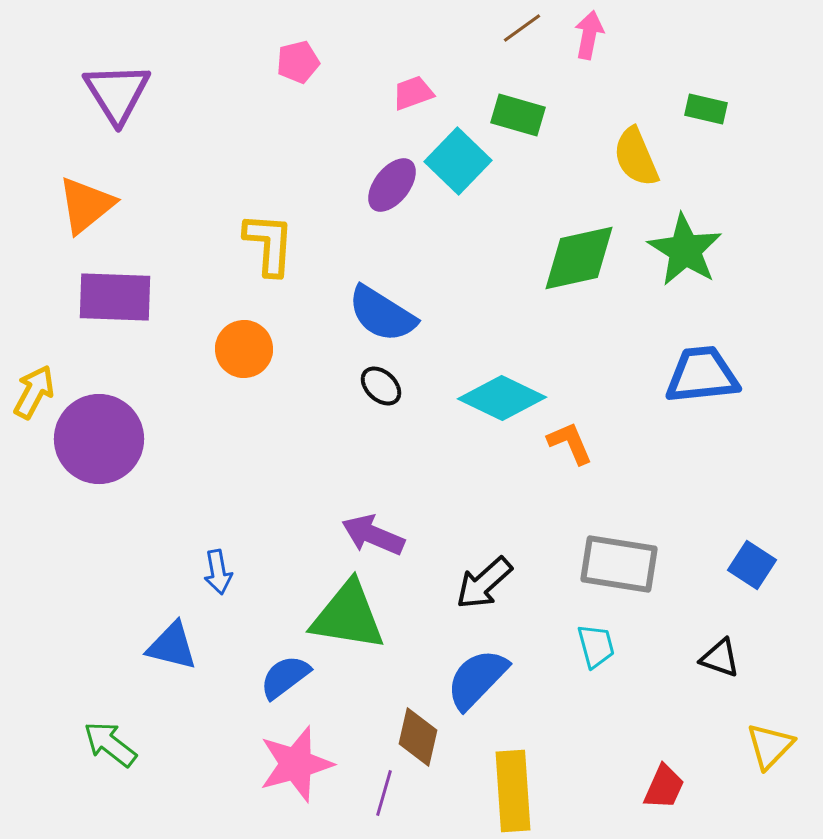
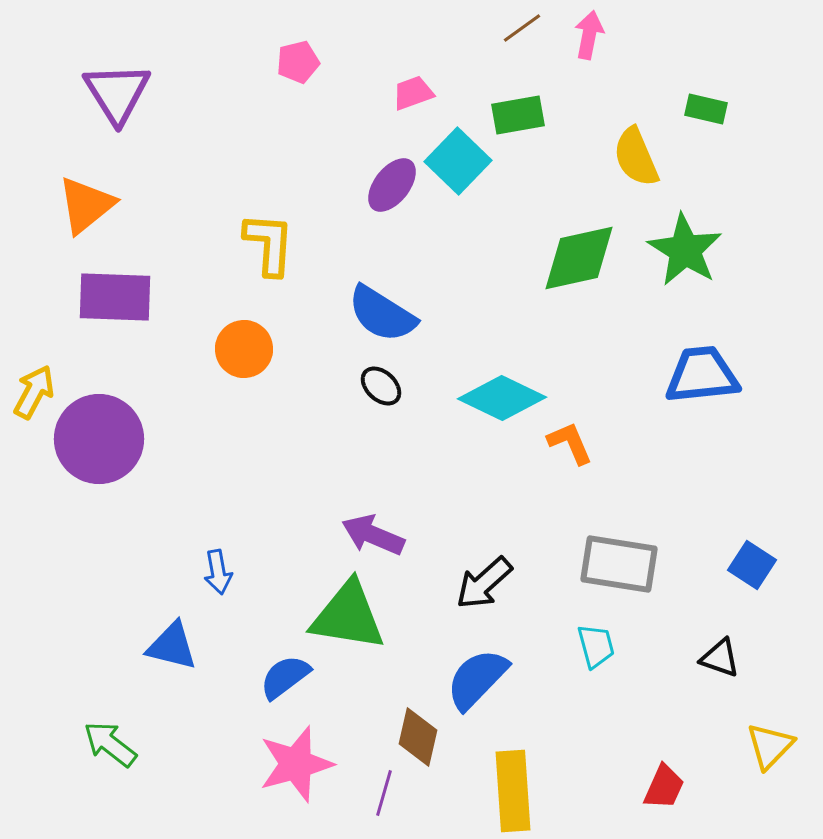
green rectangle at (518, 115): rotated 26 degrees counterclockwise
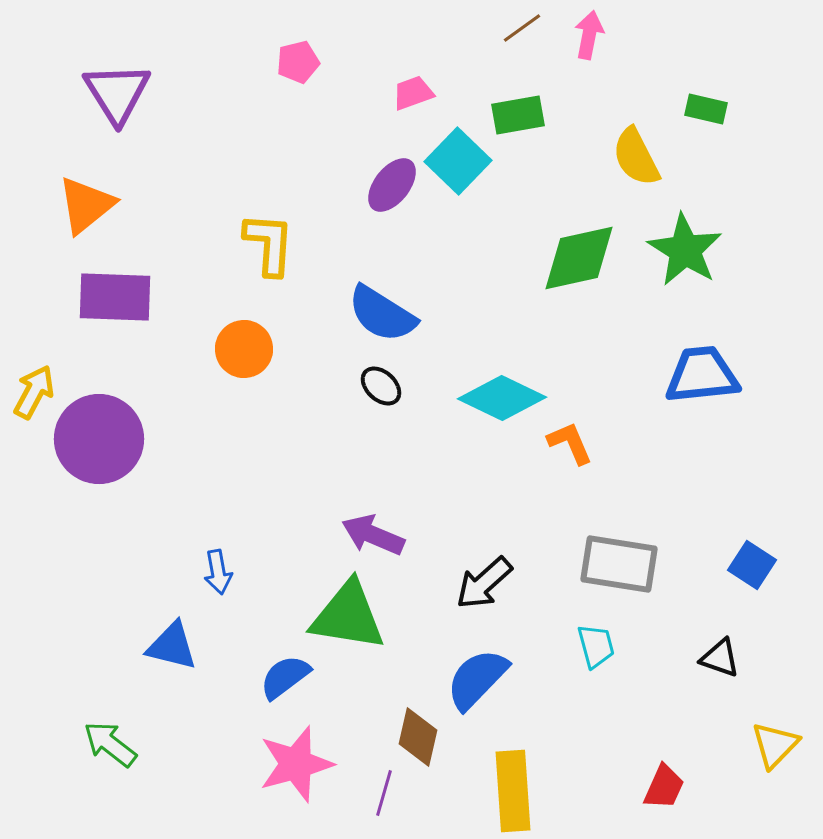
yellow semicircle at (636, 157): rotated 4 degrees counterclockwise
yellow triangle at (770, 746): moved 5 px right, 1 px up
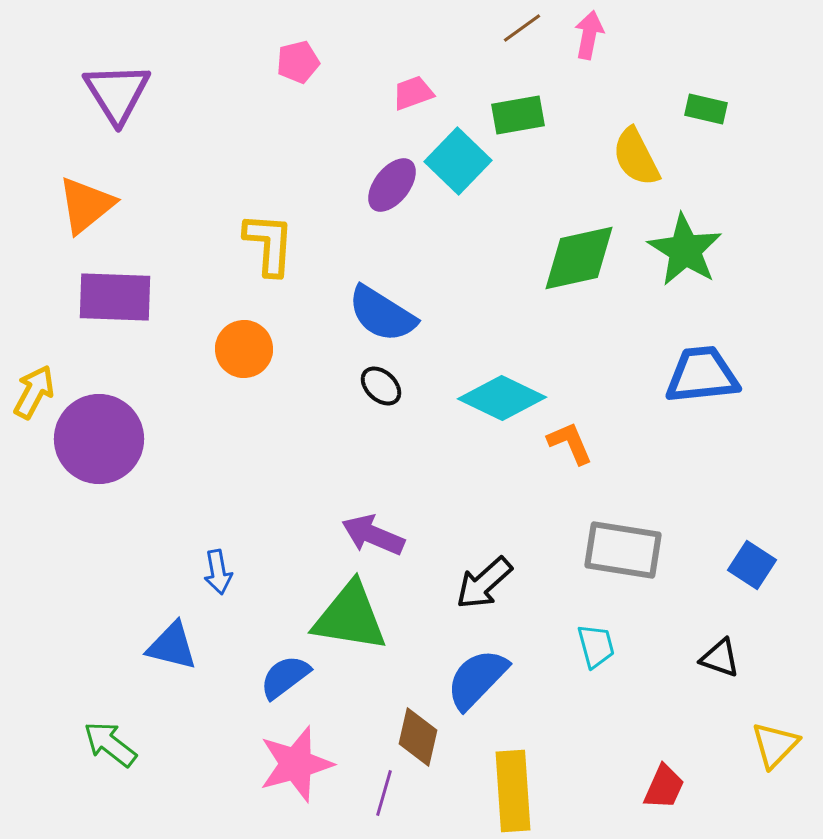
gray rectangle at (619, 564): moved 4 px right, 14 px up
green triangle at (348, 616): moved 2 px right, 1 px down
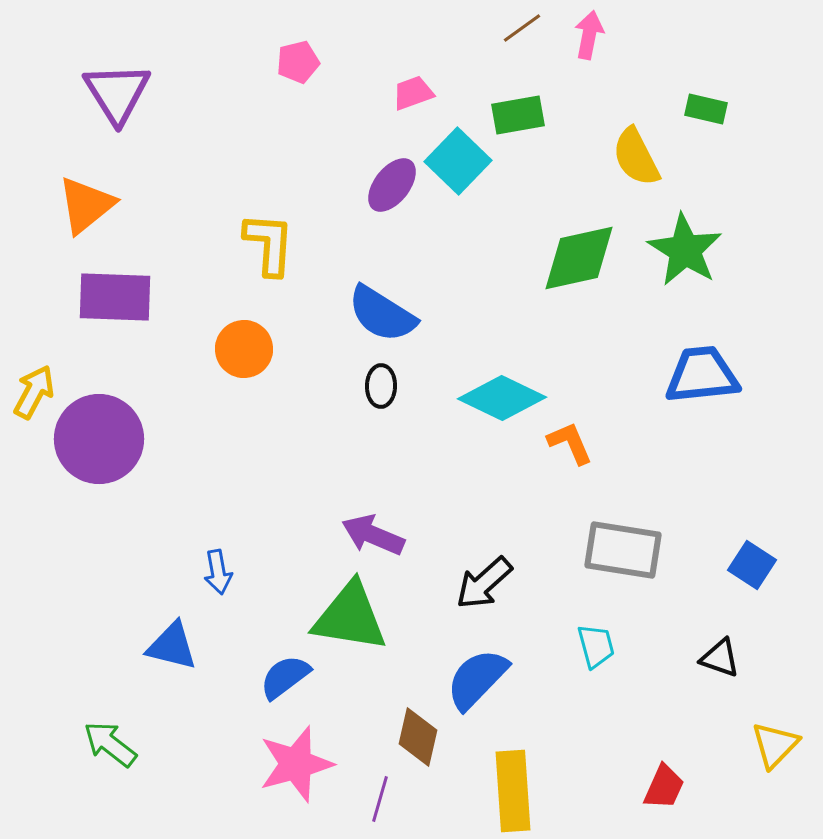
black ellipse at (381, 386): rotated 48 degrees clockwise
purple line at (384, 793): moved 4 px left, 6 px down
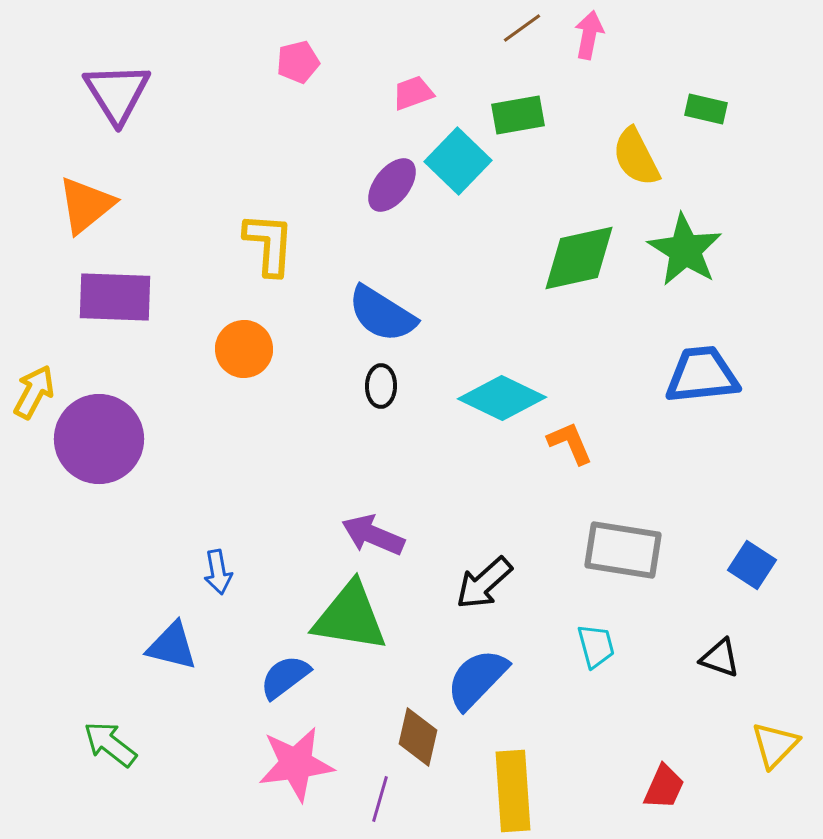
pink star at (296, 764): rotated 8 degrees clockwise
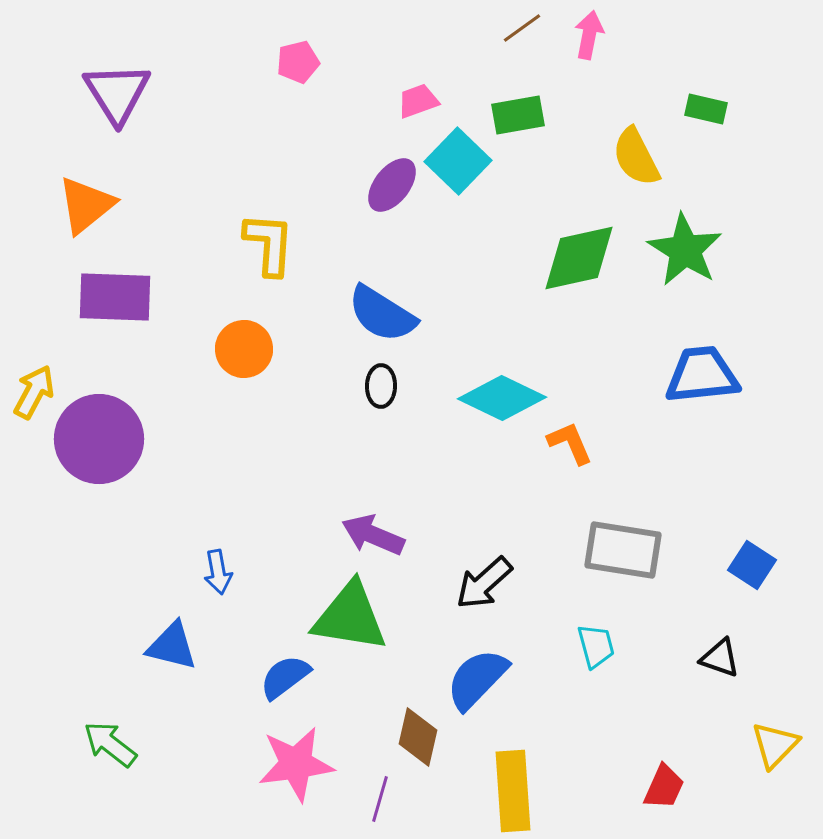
pink trapezoid at (413, 93): moved 5 px right, 8 px down
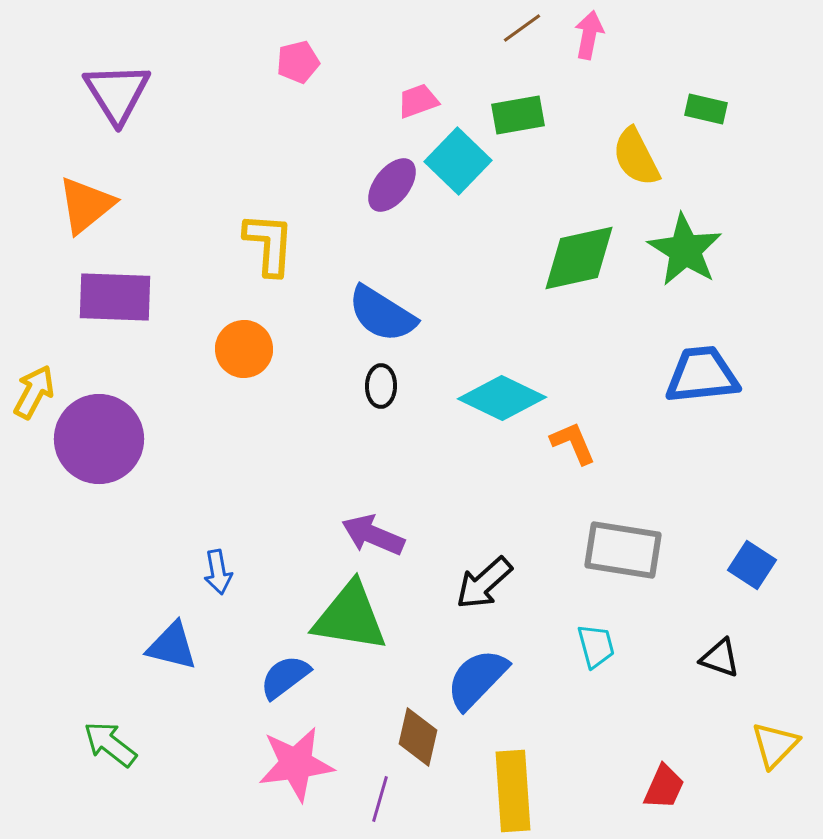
orange L-shape at (570, 443): moved 3 px right
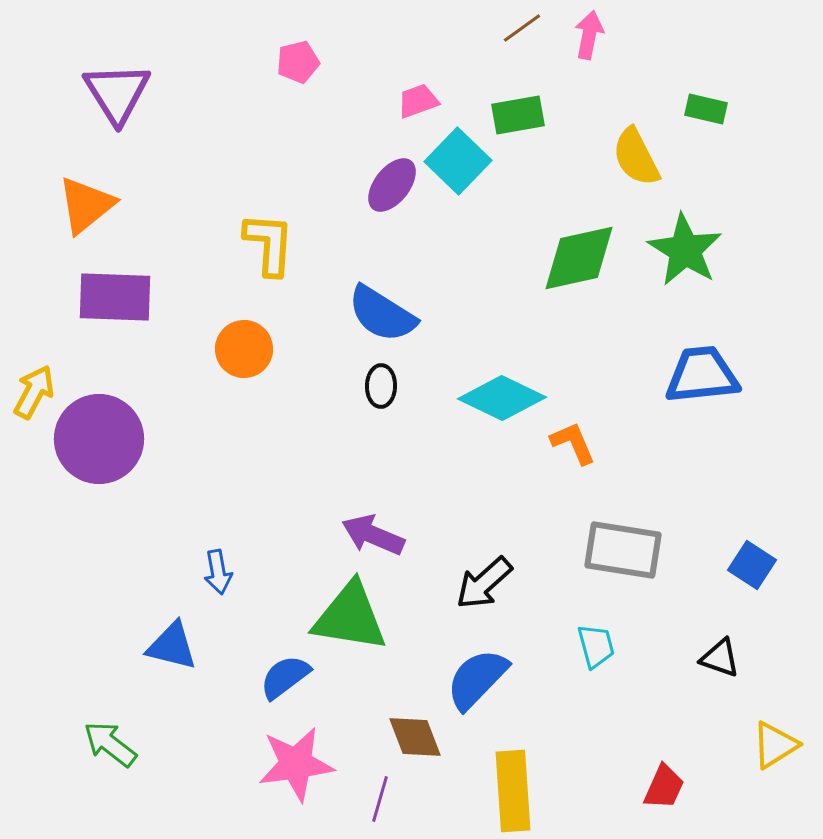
brown diamond at (418, 737): moved 3 px left; rotated 34 degrees counterclockwise
yellow triangle at (775, 745): rotated 14 degrees clockwise
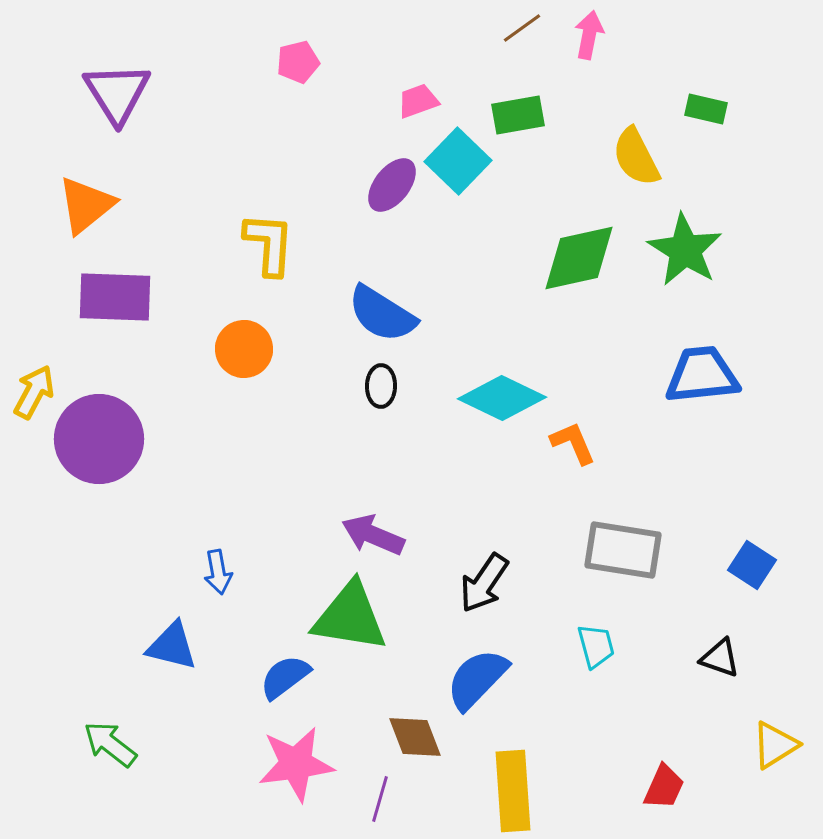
black arrow at (484, 583): rotated 14 degrees counterclockwise
